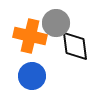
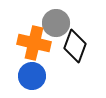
orange cross: moved 4 px right, 7 px down
black diamond: rotated 28 degrees clockwise
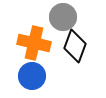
gray circle: moved 7 px right, 6 px up
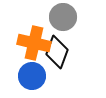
black diamond: moved 18 px left, 6 px down
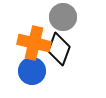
black diamond: moved 2 px right, 3 px up
blue circle: moved 5 px up
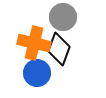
blue circle: moved 5 px right, 2 px down
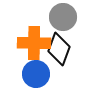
orange cross: rotated 12 degrees counterclockwise
blue circle: moved 1 px left, 1 px down
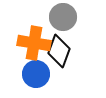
orange cross: rotated 8 degrees clockwise
black diamond: moved 2 px down
